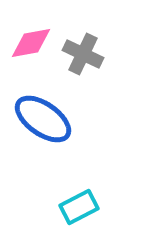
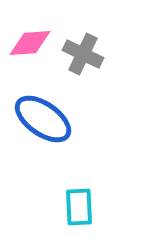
pink diamond: moved 1 px left; rotated 6 degrees clockwise
cyan rectangle: rotated 66 degrees counterclockwise
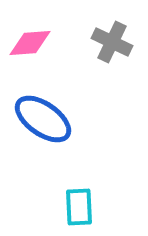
gray cross: moved 29 px right, 12 px up
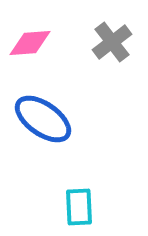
gray cross: rotated 27 degrees clockwise
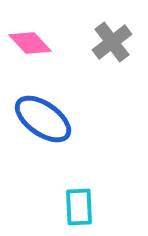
pink diamond: rotated 51 degrees clockwise
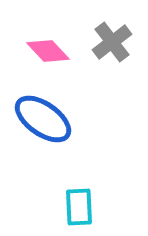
pink diamond: moved 18 px right, 8 px down
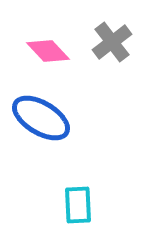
blue ellipse: moved 2 px left, 1 px up; rotated 4 degrees counterclockwise
cyan rectangle: moved 1 px left, 2 px up
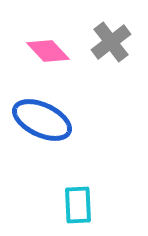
gray cross: moved 1 px left
blue ellipse: moved 1 px right, 2 px down; rotated 6 degrees counterclockwise
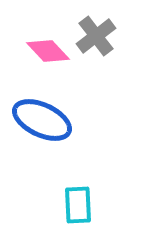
gray cross: moved 15 px left, 6 px up
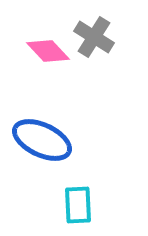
gray cross: moved 2 px left, 1 px down; rotated 21 degrees counterclockwise
blue ellipse: moved 20 px down
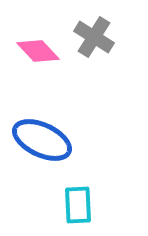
pink diamond: moved 10 px left
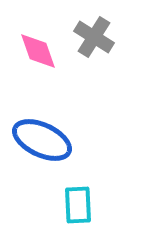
pink diamond: rotated 24 degrees clockwise
